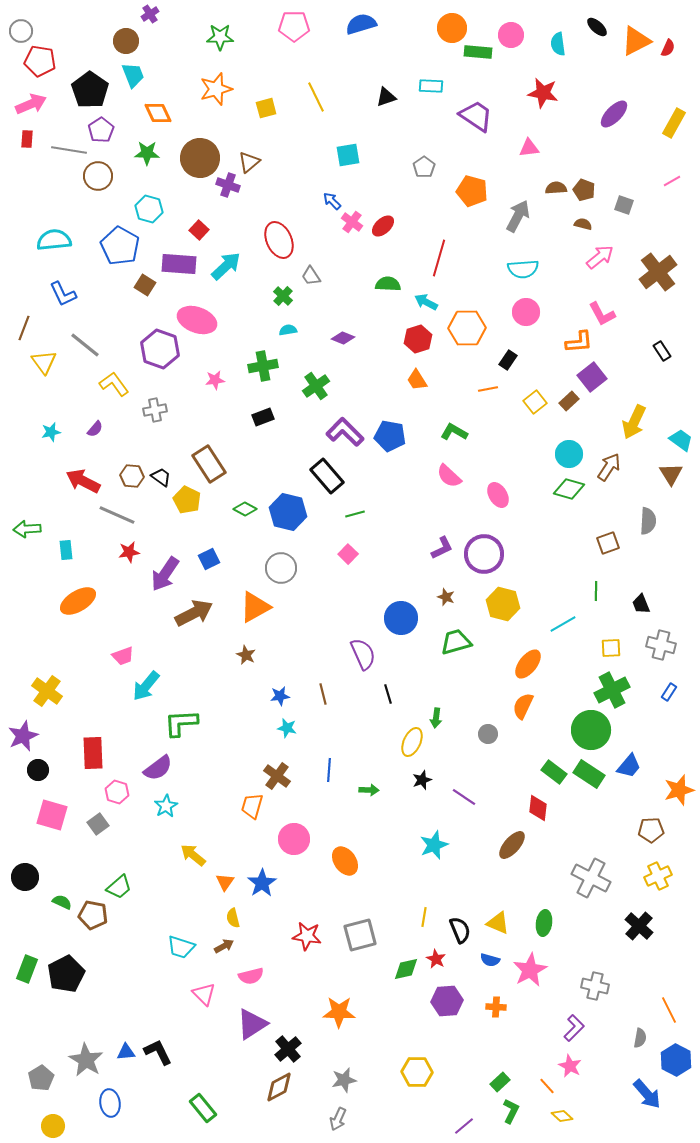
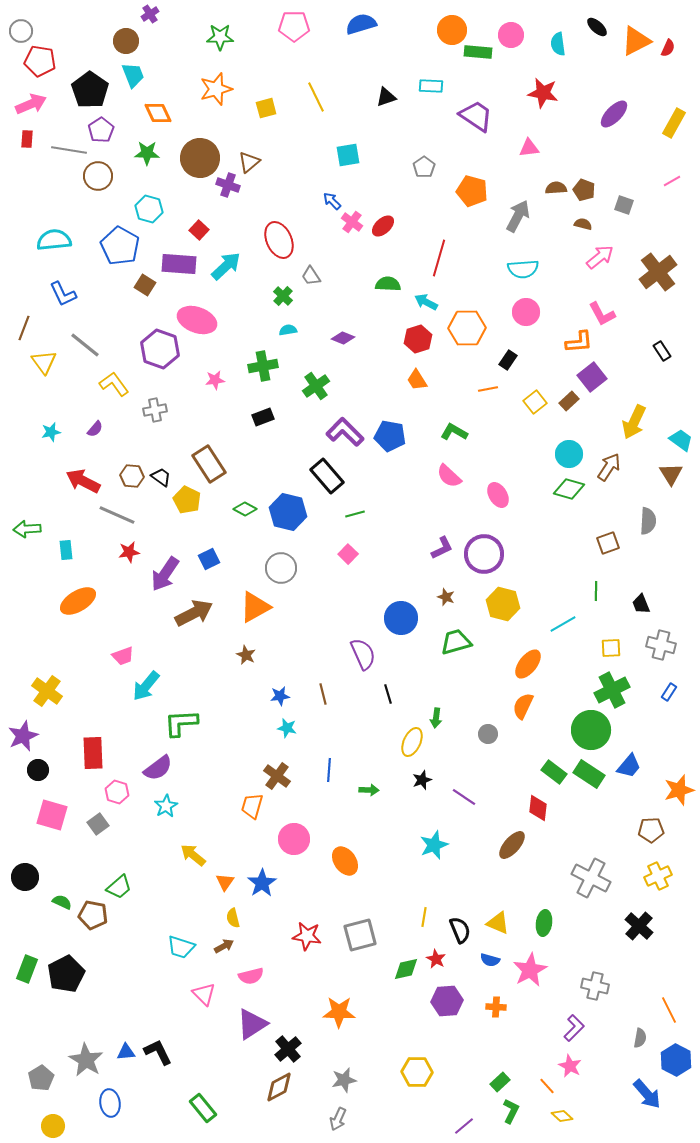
orange circle at (452, 28): moved 2 px down
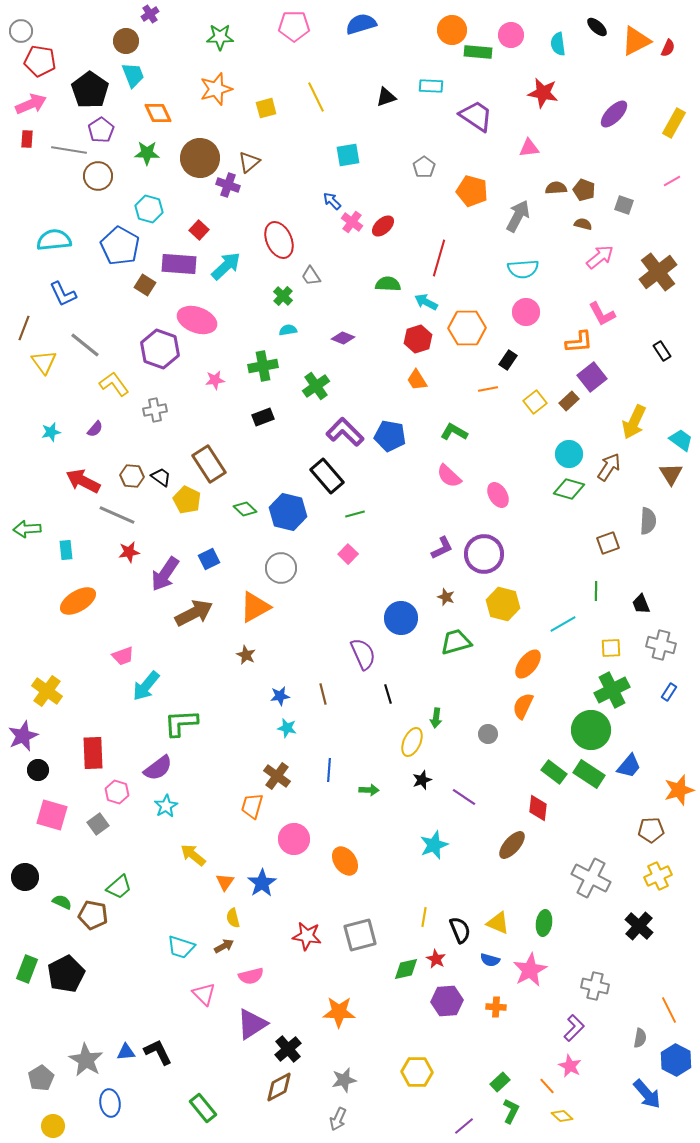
green diamond at (245, 509): rotated 15 degrees clockwise
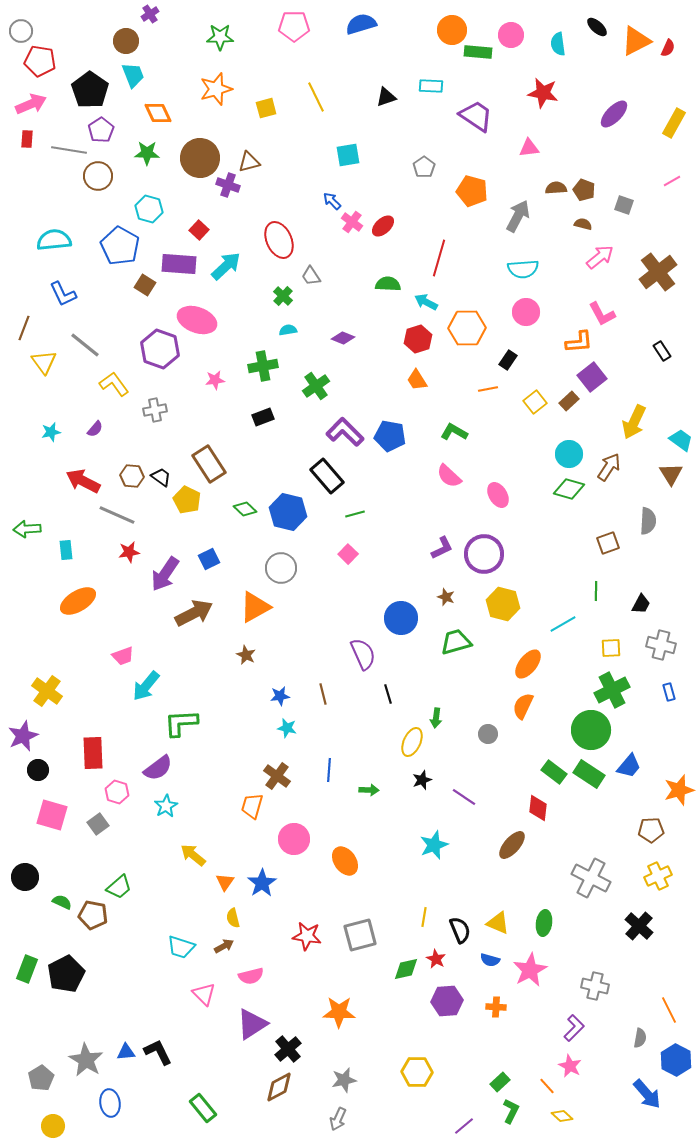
brown triangle at (249, 162): rotated 25 degrees clockwise
black trapezoid at (641, 604): rotated 130 degrees counterclockwise
blue rectangle at (669, 692): rotated 48 degrees counterclockwise
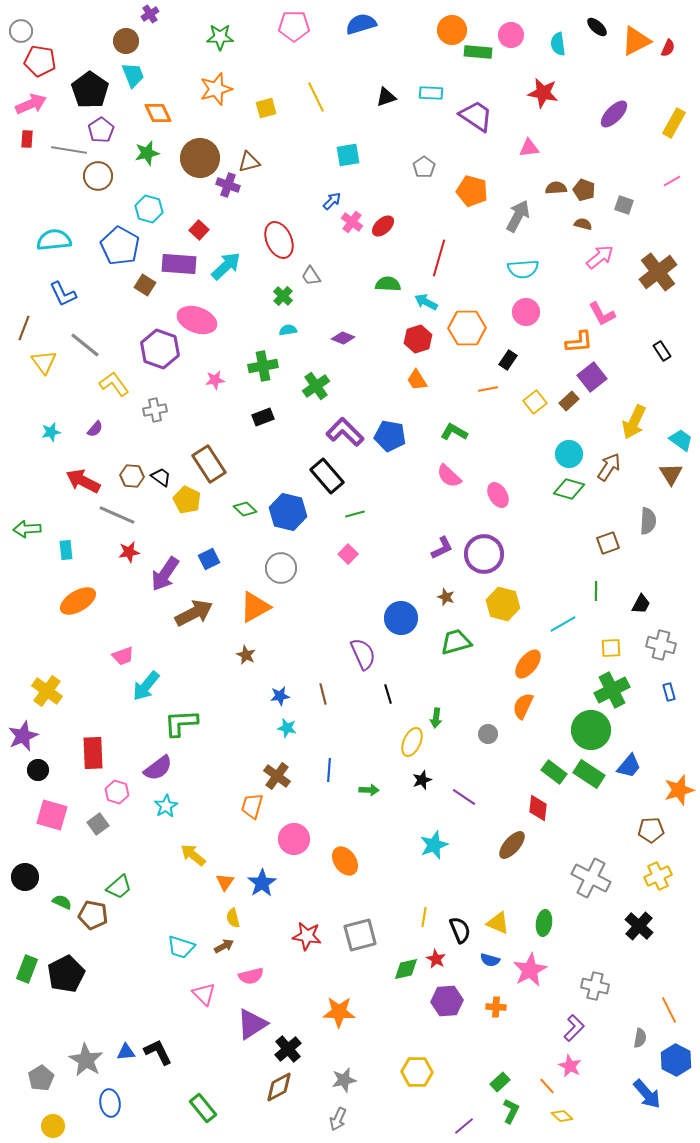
cyan rectangle at (431, 86): moved 7 px down
green star at (147, 153): rotated 15 degrees counterclockwise
blue arrow at (332, 201): rotated 90 degrees clockwise
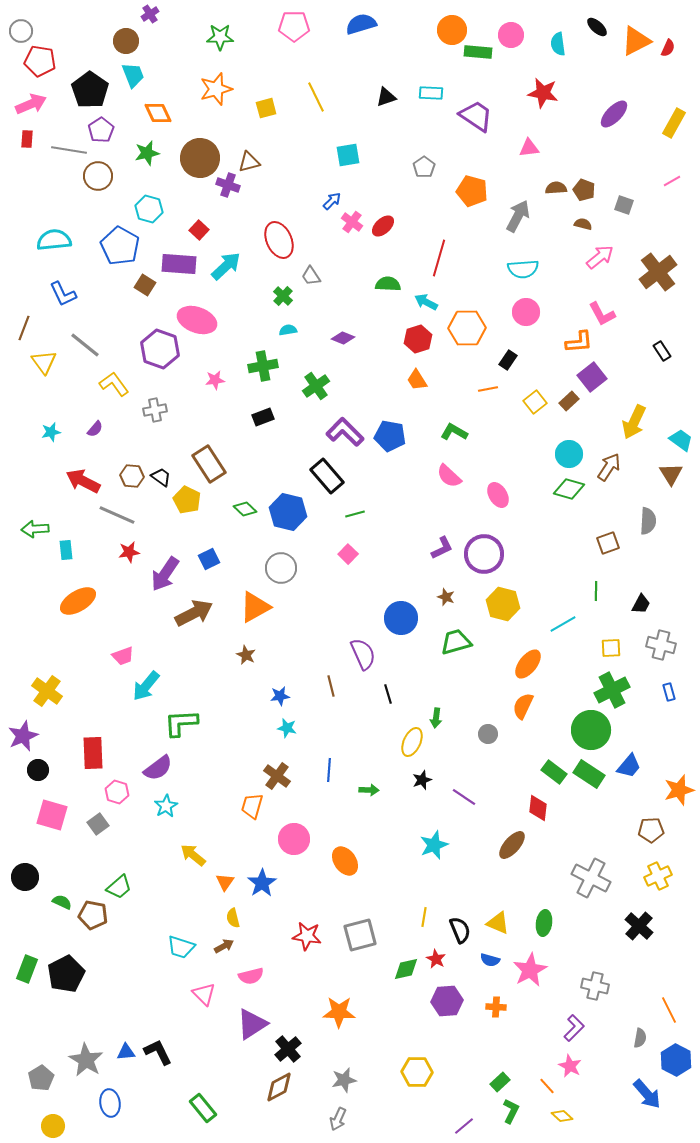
green arrow at (27, 529): moved 8 px right
brown line at (323, 694): moved 8 px right, 8 px up
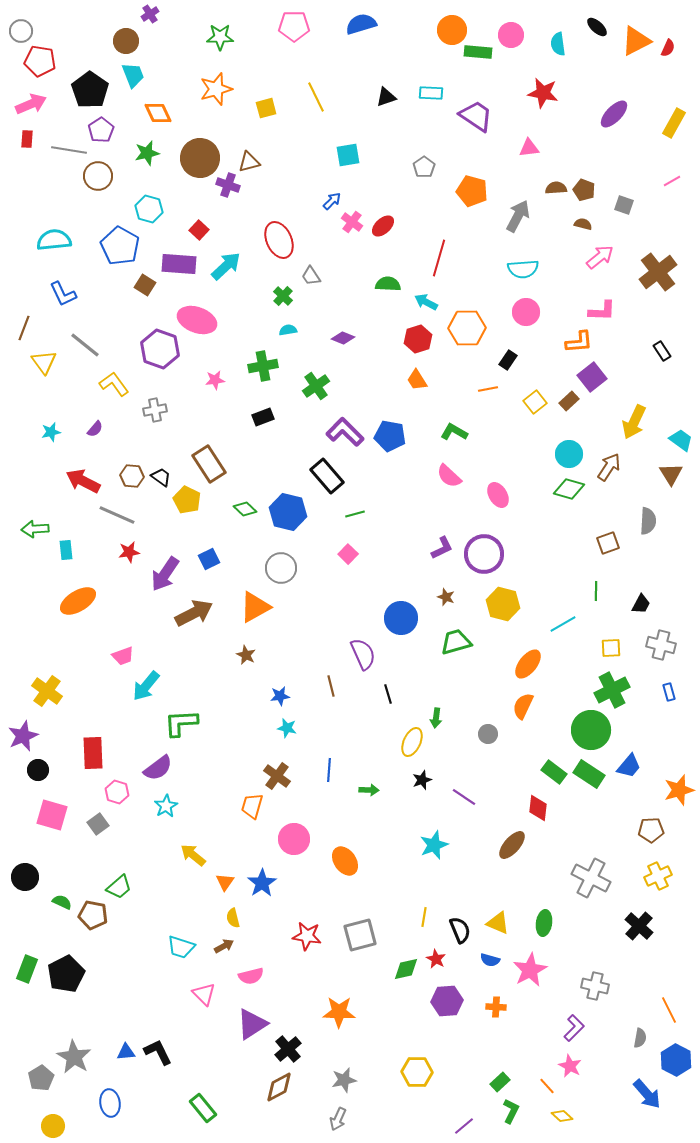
pink L-shape at (602, 314): moved 3 px up; rotated 60 degrees counterclockwise
gray star at (86, 1060): moved 12 px left, 3 px up
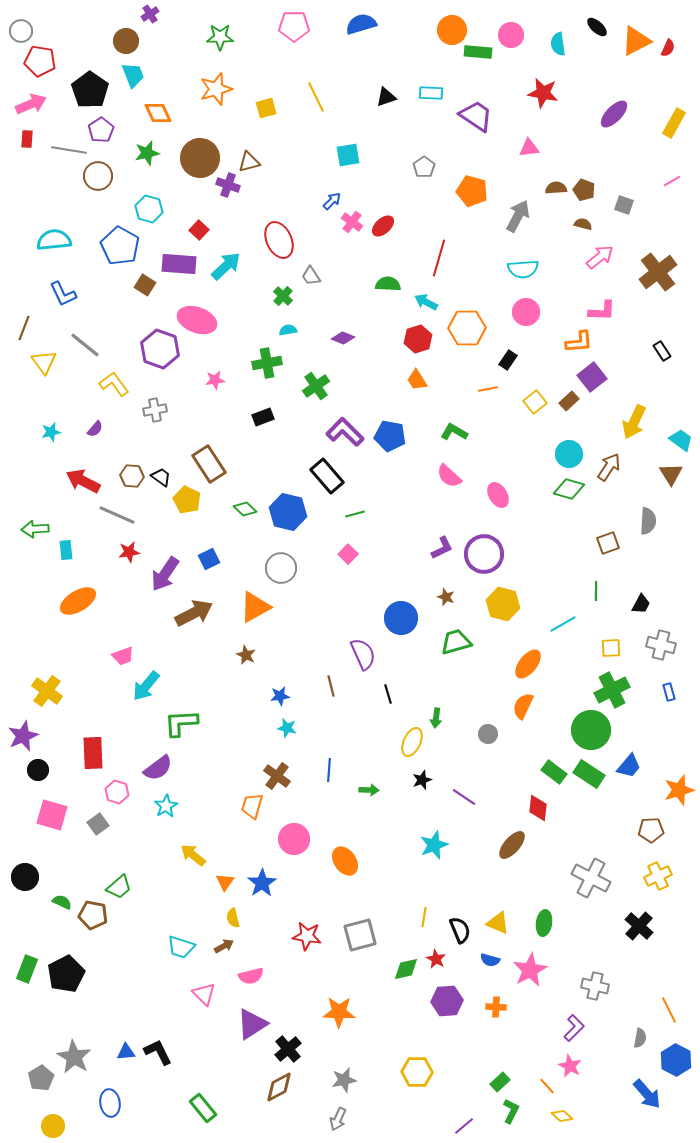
green cross at (263, 366): moved 4 px right, 3 px up
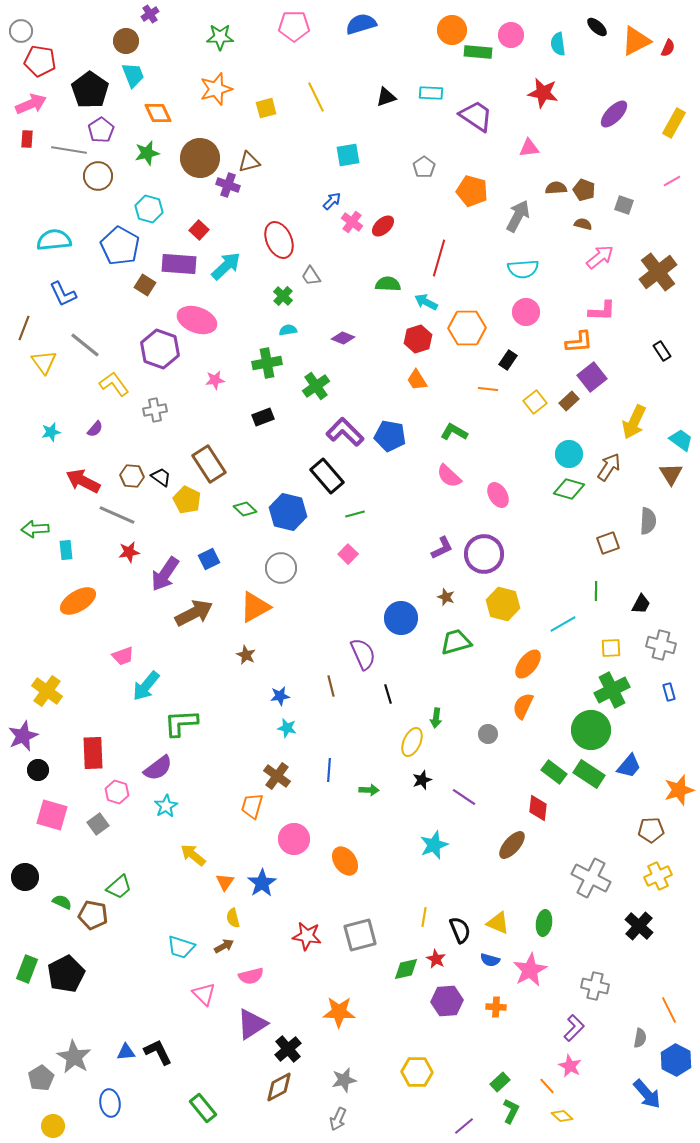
orange line at (488, 389): rotated 18 degrees clockwise
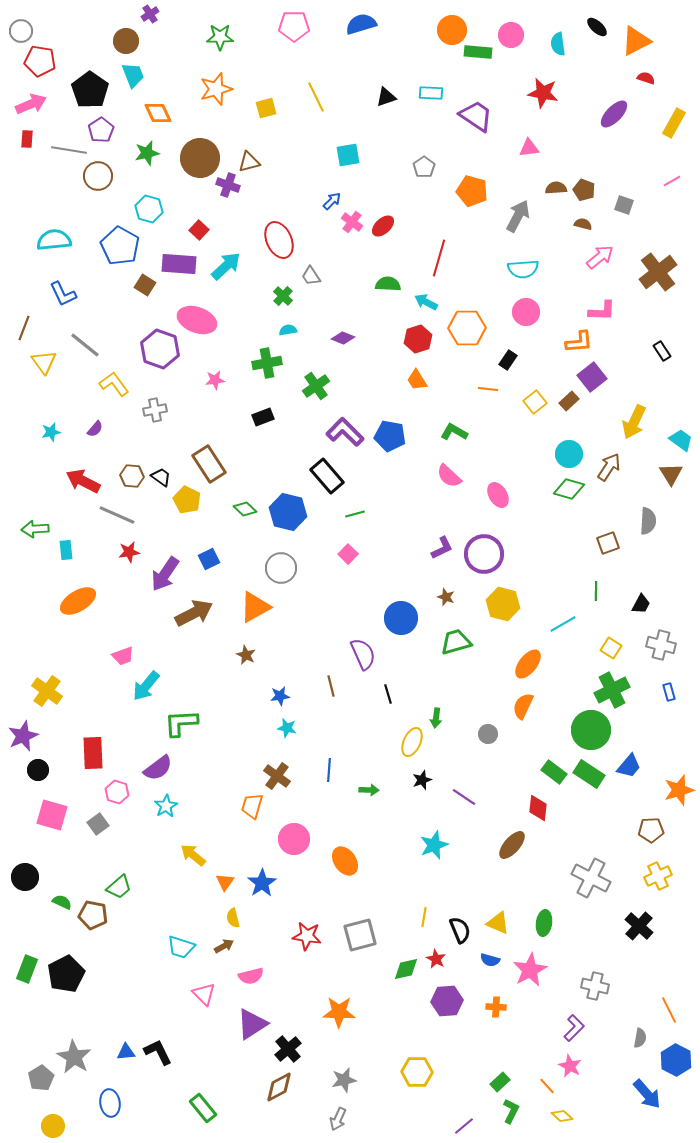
red semicircle at (668, 48): moved 22 px left, 30 px down; rotated 96 degrees counterclockwise
yellow square at (611, 648): rotated 35 degrees clockwise
